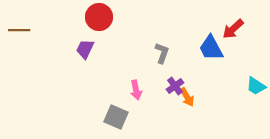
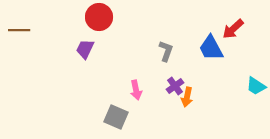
gray L-shape: moved 4 px right, 2 px up
orange arrow: rotated 42 degrees clockwise
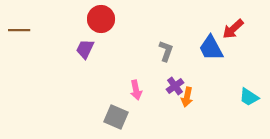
red circle: moved 2 px right, 2 px down
cyan trapezoid: moved 7 px left, 11 px down
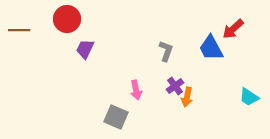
red circle: moved 34 px left
